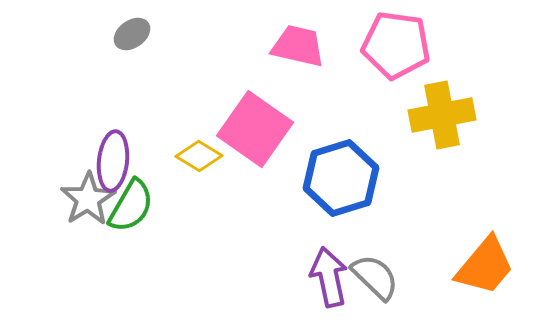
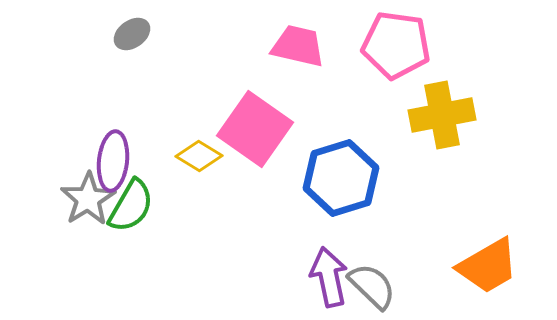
orange trapezoid: moved 3 px right; rotated 20 degrees clockwise
gray semicircle: moved 3 px left, 9 px down
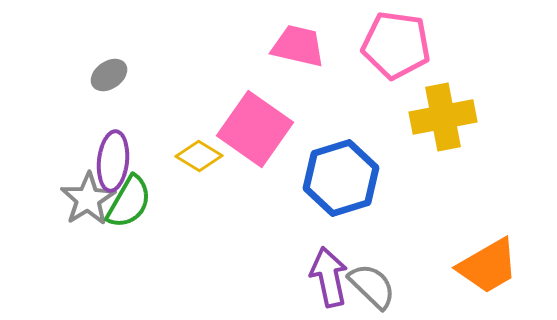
gray ellipse: moved 23 px left, 41 px down
yellow cross: moved 1 px right, 2 px down
green semicircle: moved 2 px left, 4 px up
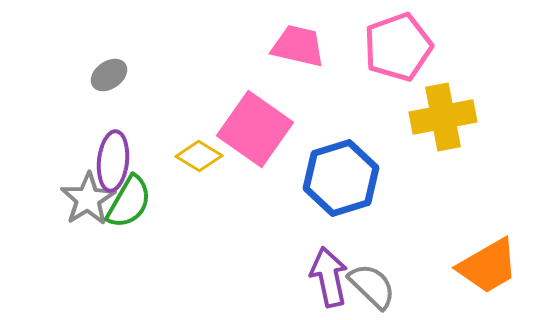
pink pentagon: moved 2 px right, 2 px down; rotated 28 degrees counterclockwise
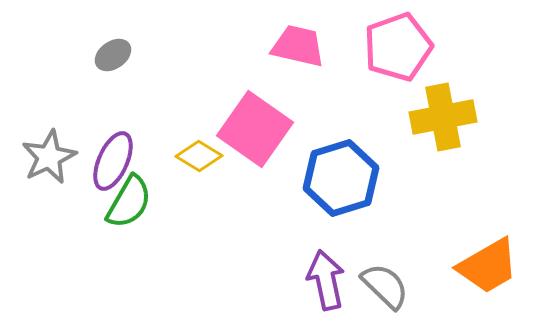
gray ellipse: moved 4 px right, 20 px up
purple ellipse: rotated 18 degrees clockwise
gray star: moved 39 px left, 42 px up; rotated 6 degrees clockwise
purple arrow: moved 3 px left, 3 px down
gray semicircle: moved 13 px right
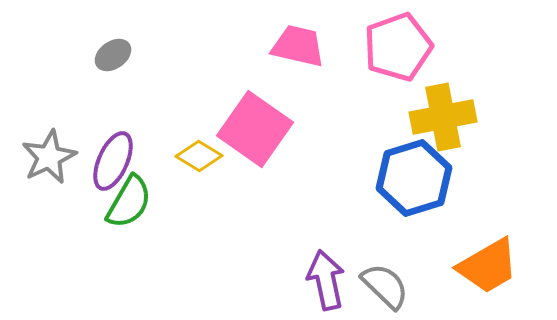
blue hexagon: moved 73 px right
